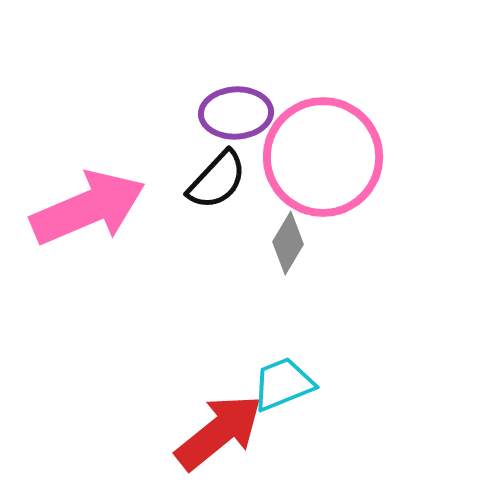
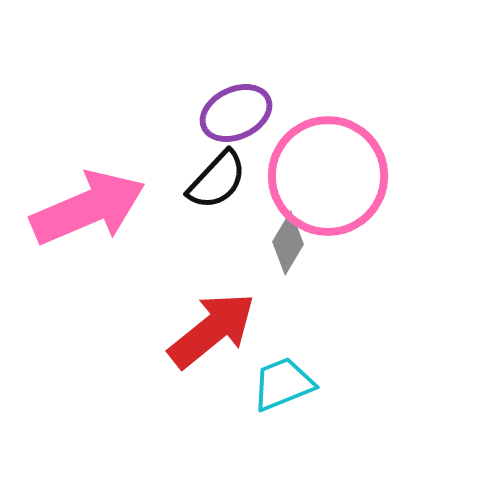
purple ellipse: rotated 22 degrees counterclockwise
pink circle: moved 5 px right, 19 px down
red arrow: moved 7 px left, 102 px up
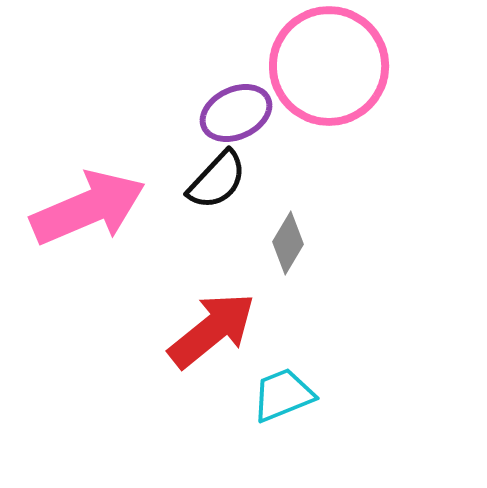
pink circle: moved 1 px right, 110 px up
cyan trapezoid: moved 11 px down
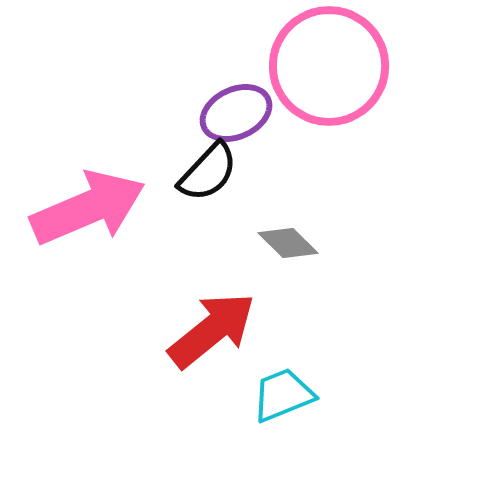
black semicircle: moved 9 px left, 8 px up
gray diamond: rotated 76 degrees counterclockwise
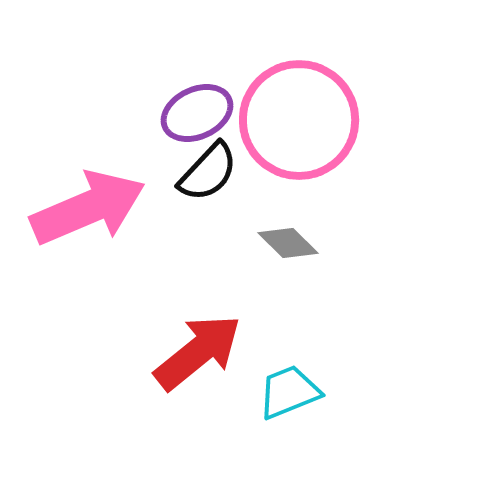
pink circle: moved 30 px left, 54 px down
purple ellipse: moved 39 px left
red arrow: moved 14 px left, 22 px down
cyan trapezoid: moved 6 px right, 3 px up
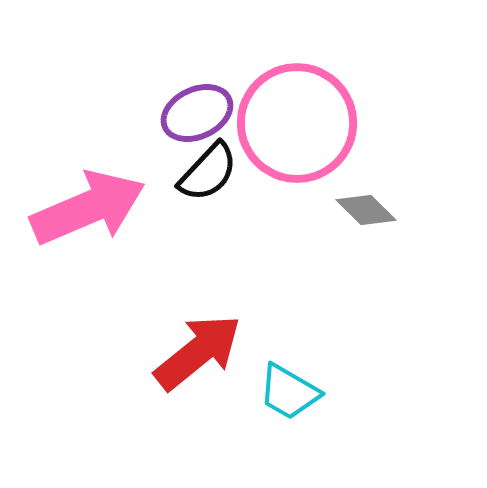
pink circle: moved 2 px left, 3 px down
gray diamond: moved 78 px right, 33 px up
cyan trapezoid: rotated 128 degrees counterclockwise
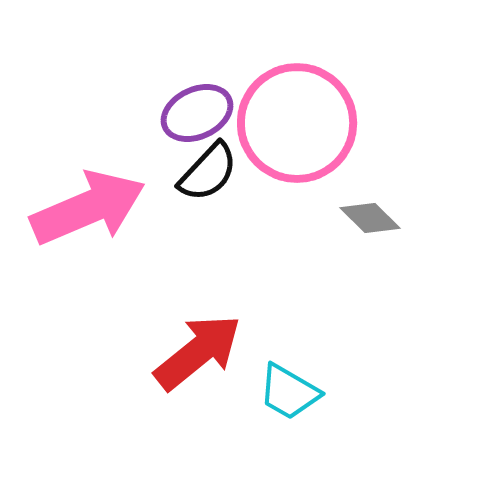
gray diamond: moved 4 px right, 8 px down
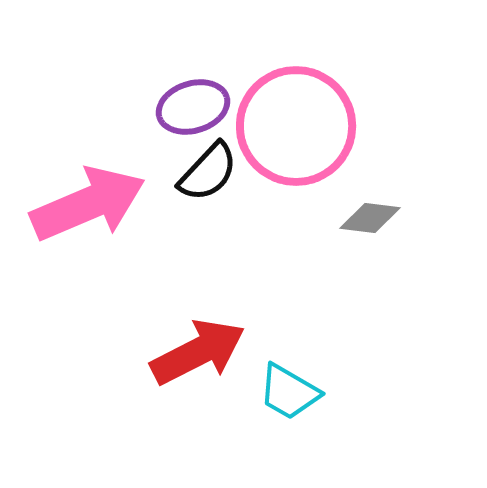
purple ellipse: moved 4 px left, 6 px up; rotated 8 degrees clockwise
pink circle: moved 1 px left, 3 px down
pink arrow: moved 4 px up
gray diamond: rotated 38 degrees counterclockwise
red arrow: rotated 12 degrees clockwise
